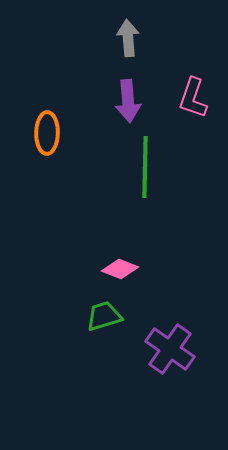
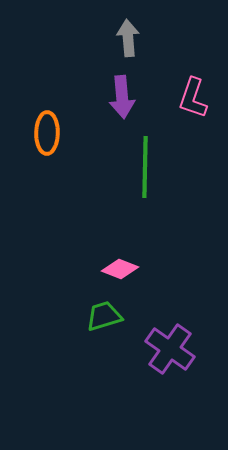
purple arrow: moved 6 px left, 4 px up
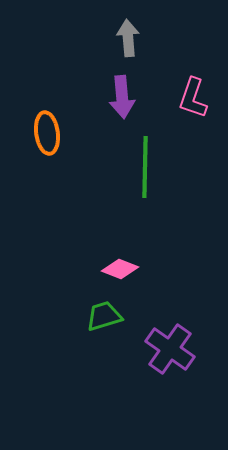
orange ellipse: rotated 9 degrees counterclockwise
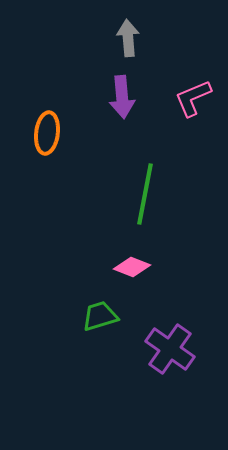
pink L-shape: rotated 48 degrees clockwise
orange ellipse: rotated 15 degrees clockwise
green line: moved 27 px down; rotated 10 degrees clockwise
pink diamond: moved 12 px right, 2 px up
green trapezoid: moved 4 px left
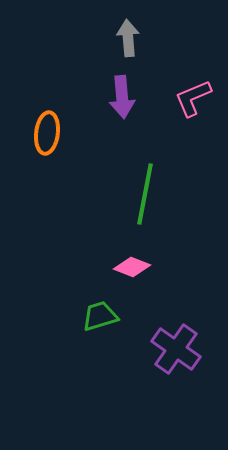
purple cross: moved 6 px right
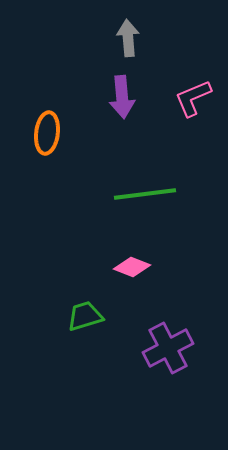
green line: rotated 72 degrees clockwise
green trapezoid: moved 15 px left
purple cross: moved 8 px left, 1 px up; rotated 27 degrees clockwise
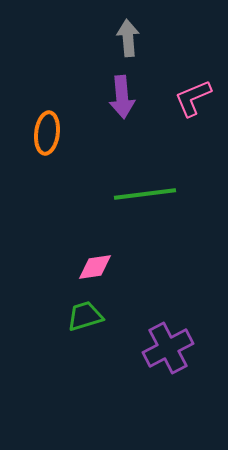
pink diamond: moved 37 px left; rotated 30 degrees counterclockwise
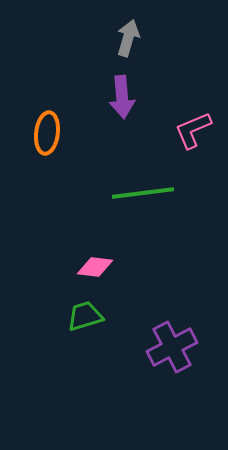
gray arrow: rotated 21 degrees clockwise
pink L-shape: moved 32 px down
green line: moved 2 px left, 1 px up
pink diamond: rotated 15 degrees clockwise
purple cross: moved 4 px right, 1 px up
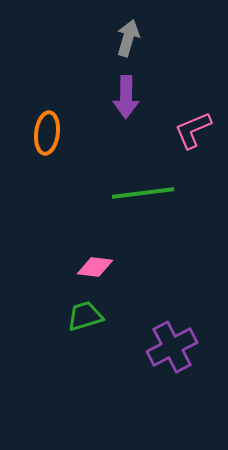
purple arrow: moved 4 px right; rotated 6 degrees clockwise
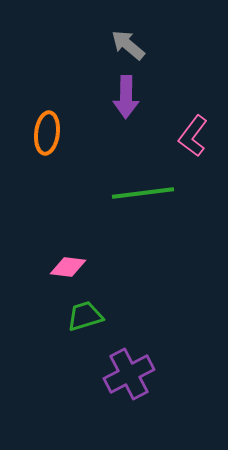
gray arrow: moved 7 px down; rotated 66 degrees counterclockwise
pink L-shape: moved 6 px down; rotated 30 degrees counterclockwise
pink diamond: moved 27 px left
purple cross: moved 43 px left, 27 px down
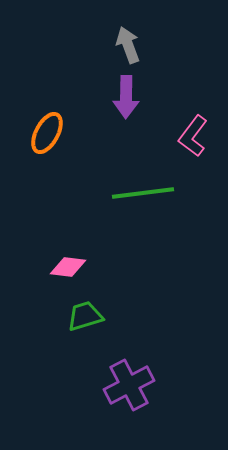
gray arrow: rotated 30 degrees clockwise
orange ellipse: rotated 21 degrees clockwise
purple cross: moved 11 px down
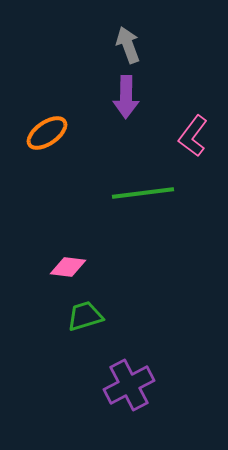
orange ellipse: rotated 27 degrees clockwise
